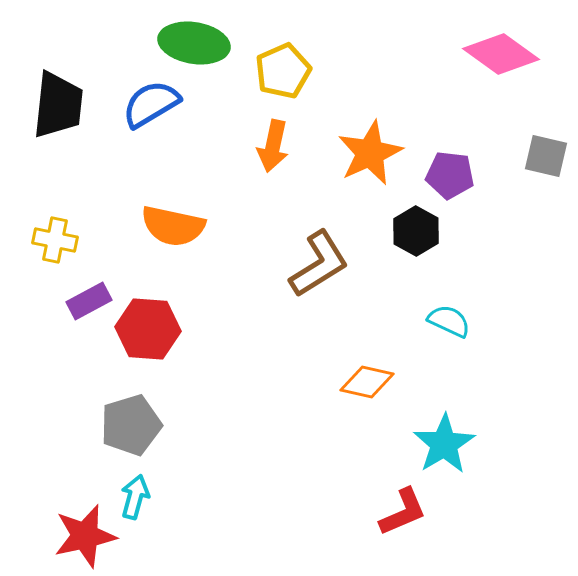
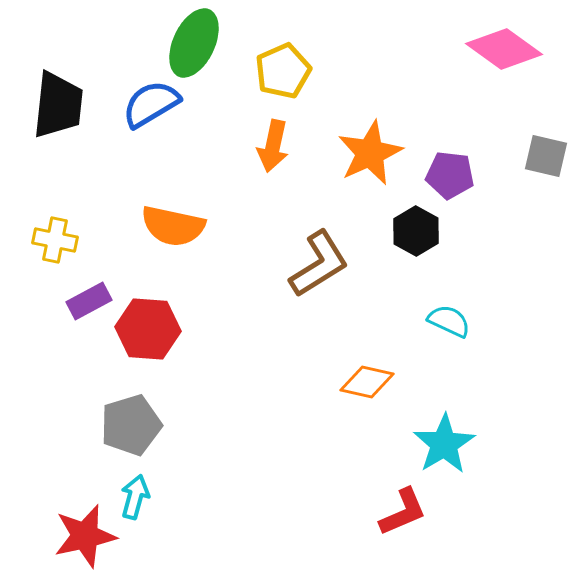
green ellipse: rotated 74 degrees counterclockwise
pink diamond: moved 3 px right, 5 px up
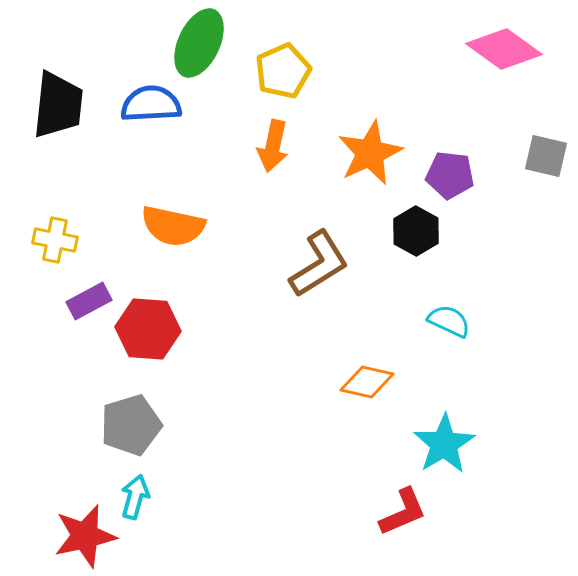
green ellipse: moved 5 px right
blue semicircle: rotated 28 degrees clockwise
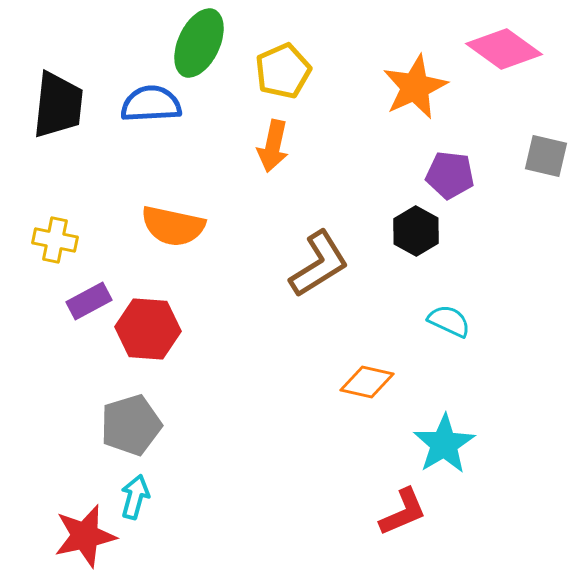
orange star: moved 45 px right, 66 px up
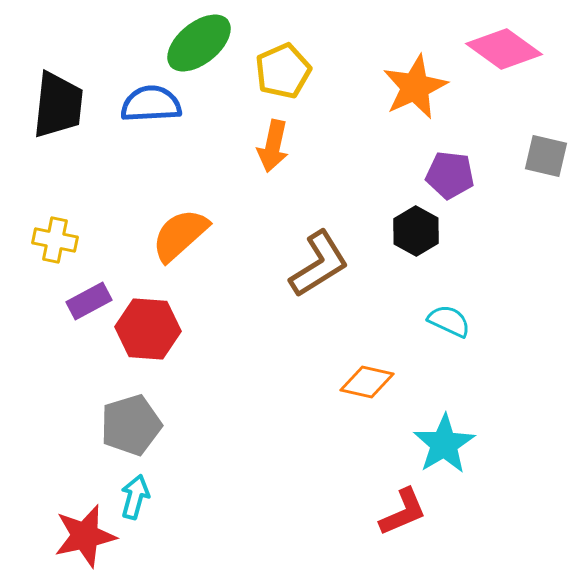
green ellipse: rotated 26 degrees clockwise
orange semicircle: moved 7 px right, 9 px down; rotated 126 degrees clockwise
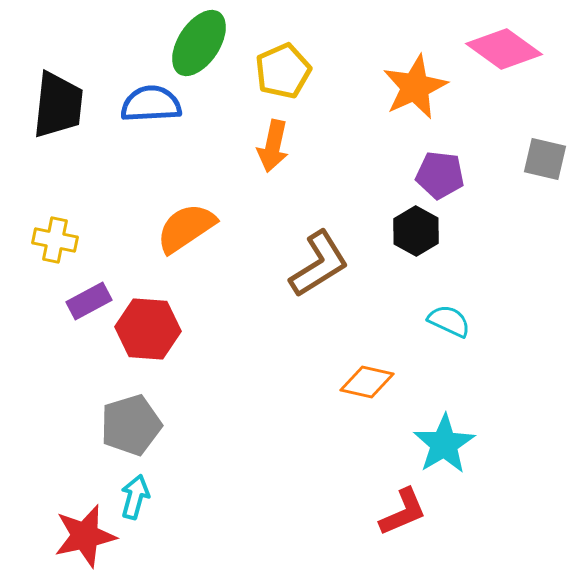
green ellipse: rotated 18 degrees counterclockwise
gray square: moved 1 px left, 3 px down
purple pentagon: moved 10 px left
orange semicircle: moved 6 px right, 7 px up; rotated 8 degrees clockwise
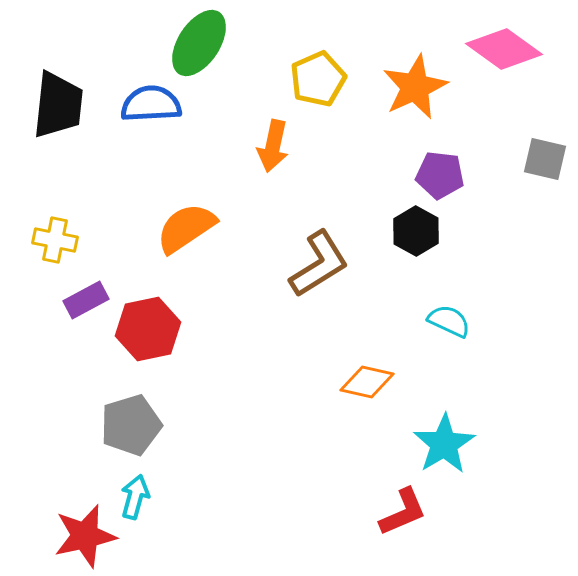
yellow pentagon: moved 35 px right, 8 px down
purple rectangle: moved 3 px left, 1 px up
red hexagon: rotated 16 degrees counterclockwise
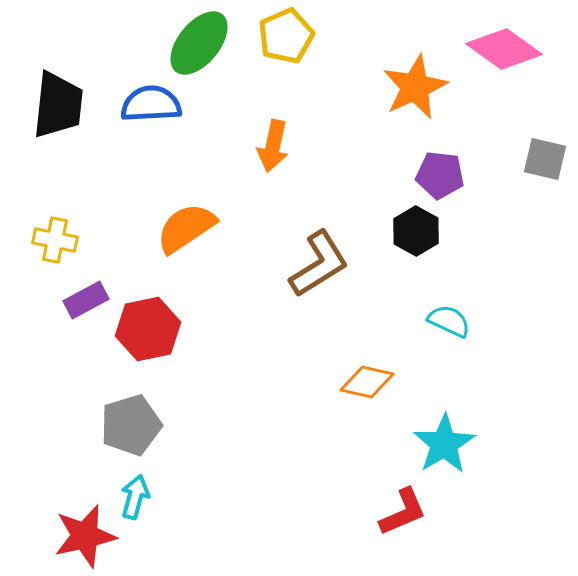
green ellipse: rotated 6 degrees clockwise
yellow pentagon: moved 32 px left, 43 px up
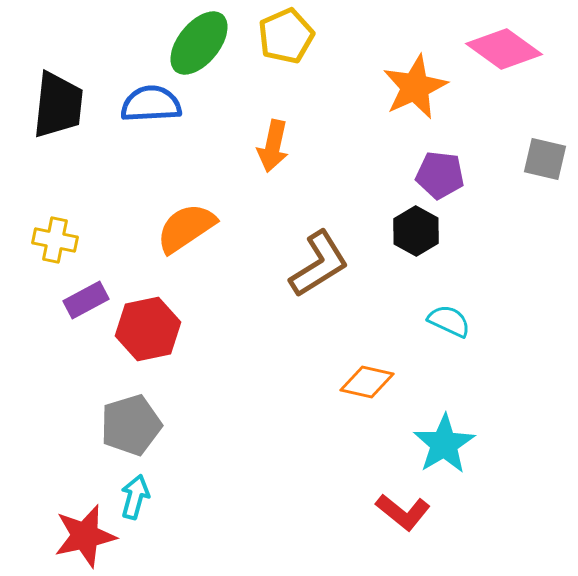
red L-shape: rotated 62 degrees clockwise
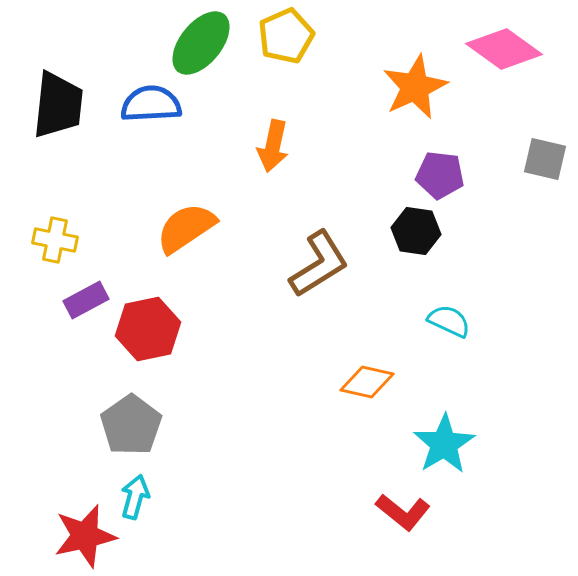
green ellipse: moved 2 px right
black hexagon: rotated 21 degrees counterclockwise
gray pentagon: rotated 18 degrees counterclockwise
